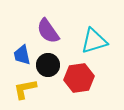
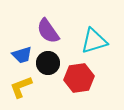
blue trapezoid: rotated 95 degrees counterclockwise
black circle: moved 2 px up
yellow L-shape: moved 4 px left, 2 px up; rotated 10 degrees counterclockwise
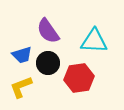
cyan triangle: rotated 20 degrees clockwise
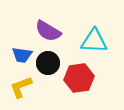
purple semicircle: rotated 24 degrees counterclockwise
blue trapezoid: rotated 25 degrees clockwise
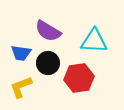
blue trapezoid: moved 1 px left, 2 px up
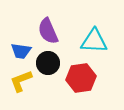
purple semicircle: rotated 36 degrees clockwise
blue trapezoid: moved 2 px up
red hexagon: moved 2 px right
yellow L-shape: moved 6 px up
